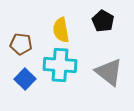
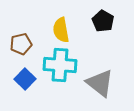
brown pentagon: rotated 20 degrees counterclockwise
gray triangle: moved 9 px left, 11 px down
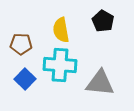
brown pentagon: rotated 15 degrees clockwise
gray triangle: rotated 32 degrees counterclockwise
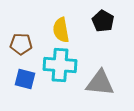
blue square: rotated 30 degrees counterclockwise
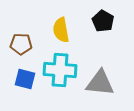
cyan cross: moved 5 px down
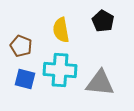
brown pentagon: moved 2 px down; rotated 20 degrees clockwise
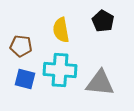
brown pentagon: rotated 15 degrees counterclockwise
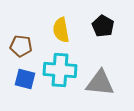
black pentagon: moved 5 px down
